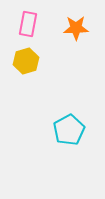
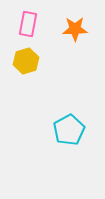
orange star: moved 1 px left, 1 px down
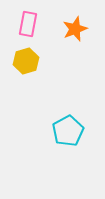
orange star: rotated 20 degrees counterclockwise
cyan pentagon: moved 1 px left, 1 px down
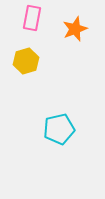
pink rectangle: moved 4 px right, 6 px up
cyan pentagon: moved 9 px left, 2 px up; rotated 16 degrees clockwise
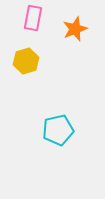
pink rectangle: moved 1 px right
cyan pentagon: moved 1 px left, 1 px down
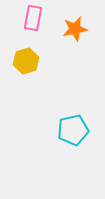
orange star: rotated 10 degrees clockwise
cyan pentagon: moved 15 px right
